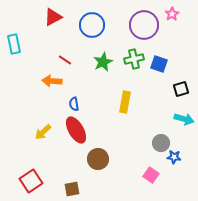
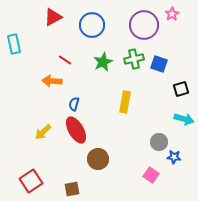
blue semicircle: rotated 24 degrees clockwise
gray circle: moved 2 px left, 1 px up
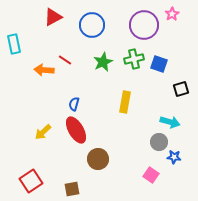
orange arrow: moved 8 px left, 11 px up
cyan arrow: moved 14 px left, 3 px down
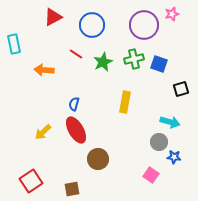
pink star: rotated 16 degrees clockwise
red line: moved 11 px right, 6 px up
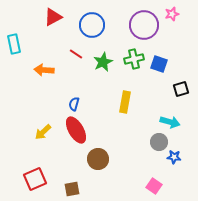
pink square: moved 3 px right, 11 px down
red square: moved 4 px right, 2 px up; rotated 10 degrees clockwise
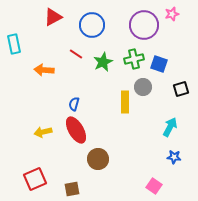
yellow rectangle: rotated 10 degrees counterclockwise
cyan arrow: moved 5 px down; rotated 78 degrees counterclockwise
yellow arrow: rotated 30 degrees clockwise
gray circle: moved 16 px left, 55 px up
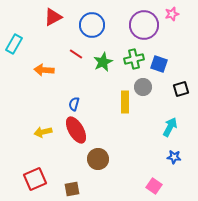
cyan rectangle: rotated 42 degrees clockwise
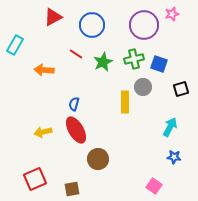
cyan rectangle: moved 1 px right, 1 px down
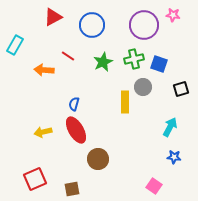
pink star: moved 1 px right, 1 px down; rotated 24 degrees clockwise
red line: moved 8 px left, 2 px down
